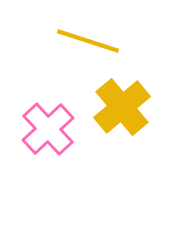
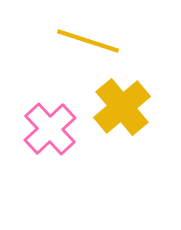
pink cross: moved 2 px right
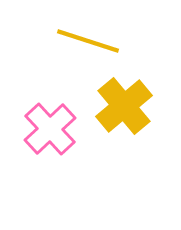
yellow cross: moved 2 px right, 1 px up
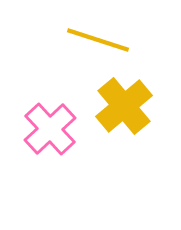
yellow line: moved 10 px right, 1 px up
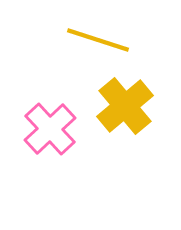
yellow cross: moved 1 px right
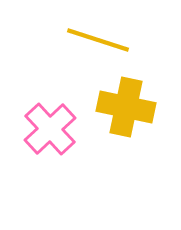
yellow cross: moved 1 px right, 1 px down; rotated 38 degrees counterclockwise
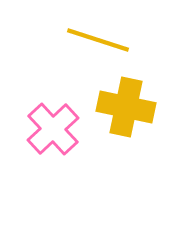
pink cross: moved 3 px right
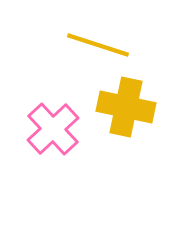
yellow line: moved 5 px down
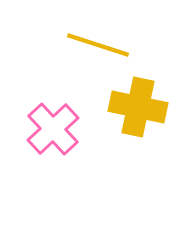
yellow cross: moved 12 px right
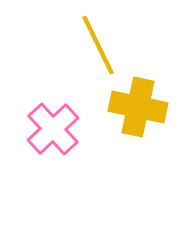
yellow line: rotated 46 degrees clockwise
